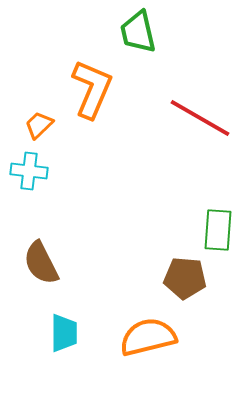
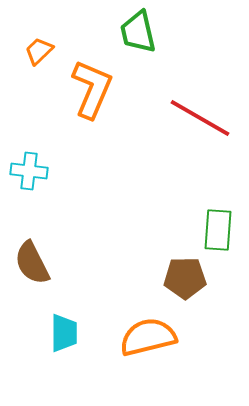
orange trapezoid: moved 74 px up
brown semicircle: moved 9 px left
brown pentagon: rotated 6 degrees counterclockwise
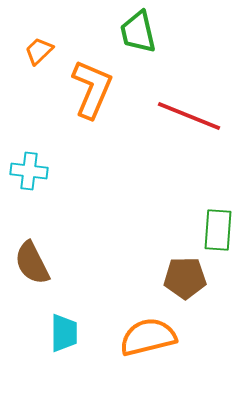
red line: moved 11 px left, 2 px up; rotated 8 degrees counterclockwise
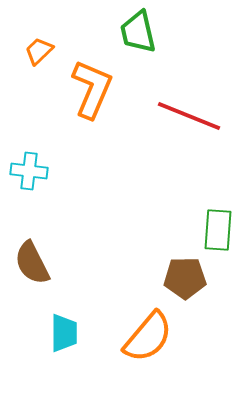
orange semicircle: rotated 144 degrees clockwise
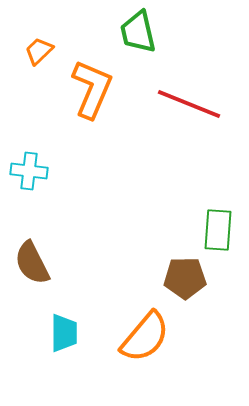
red line: moved 12 px up
orange semicircle: moved 3 px left
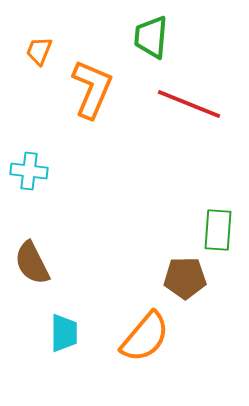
green trapezoid: moved 13 px right, 5 px down; rotated 18 degrees clockwise
orange trapezoid: rotated 24 degrees counterclockwise
